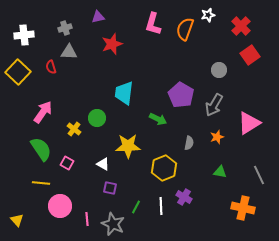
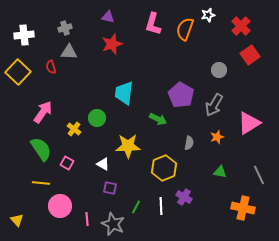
purple triangle: moved 10 px right; rotated 24 degrees clockwise
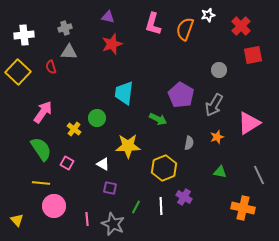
red square: moved 3 px right; rotated 24 degrees clockwise
pink circle: moved 6 px left
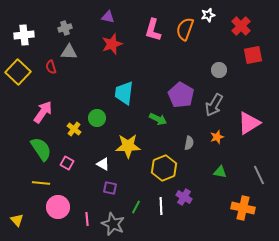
pink L-shape: moved 6 px down
pink circle: moved 4 px right, 1 px down
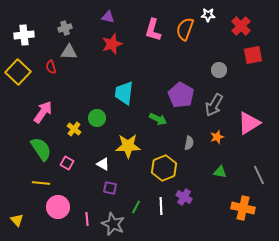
white star: rotated 16 degrees clockwise
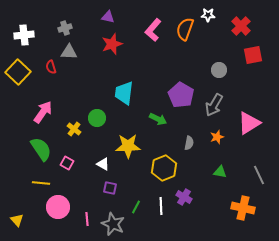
pink L-shape: rotated 25 degrees clockwise
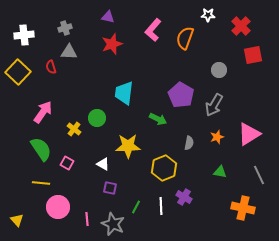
orange semicircle: moved 9 px down
pink triangle: moved 11 px down
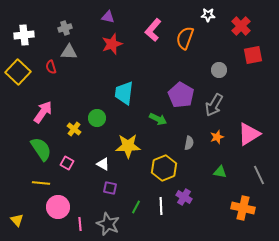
pink line: moved 7 px left, 5 px down
gray star: moved 5 px left
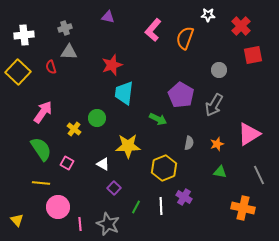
red star: moved 21 px down
orange star: moved 7 px down
purple square: moved 4 px right; rotated 32 degrees clockwise
